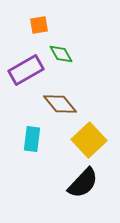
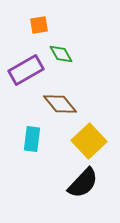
yellow square: moved 1 px down
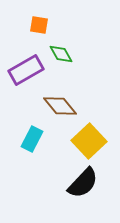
orange square: rotated 18 degrees clockwise
brown diamond: moved 2 px down
cyan rectangle: rotated 20 degrees clockwise
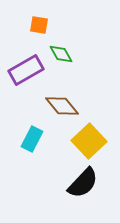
brown diamond: moved 2 px right
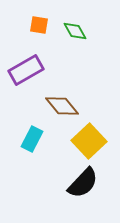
green diamond: moved 14 px right, 23 px up
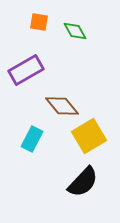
orange square: moved 3 px up
yellow square: moved 5 px up; rotated 12 degrees clockwise
black semicircle: moved 1 px up
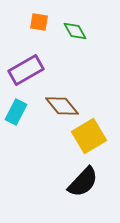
cyan rectangle: moved 16 px left, 27 px up
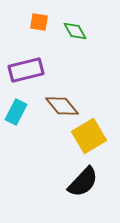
purple rectangle: rotated 16 degrees clockwise
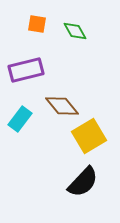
orange square: moved 2 px left, 2 px down
cyan rectangle: moved 4 px right, 7 px down; rotated 10 degrees clockwise
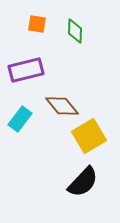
green diamond: rotated 30 degrees clockwise
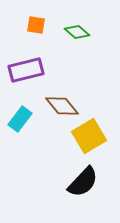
orange square: moved 1 px left, 1 px down
green diamond: moved 2 px right, 1 px down; rotated 50 degrees counterclockwise
